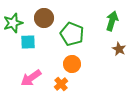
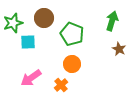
orange cross: moved 1 px down
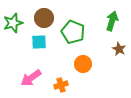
green pentagon: moved 1 px right, 2 px up
cyan square: moved 11 px right
orange circle: moved 11 px right
orange cross: rotated 24 degrees clockwise
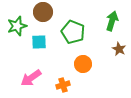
brown circle: moved 1 px left, 6 px up
green star: moved 4 px right, 3 px down
orange cross: moved 2 px right
